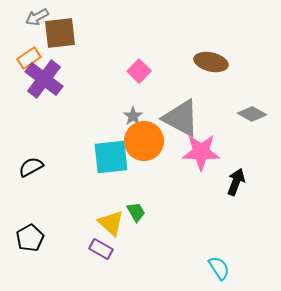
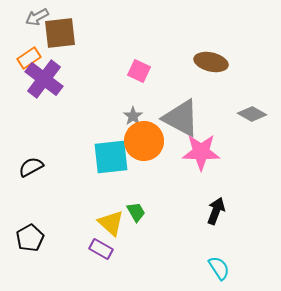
pink square: rotated 20 degrees counterclockwise
black arrow: moved 20 px left, 29 px down
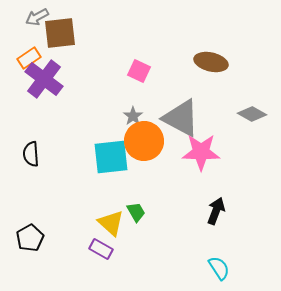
black semicircle: moved 13 px up; rotated 65 degrees counterclockwise
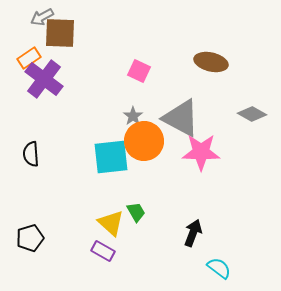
gray arrow: moved 5 px right
brown square: rotated 8 degrees clockwise
black arrow: moved 23 px left, 22 px down
black pentagon: rotated 12 degrees clockwise
purple rectangle: moved 2 px right, 2 px down
cyan semicircle: rotated 20 degrees counterclockwise
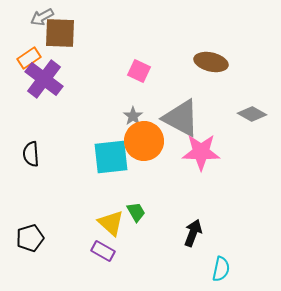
cyan semicircle: moved 2 px right, 1 px down; rotated 65 degrees clockwise
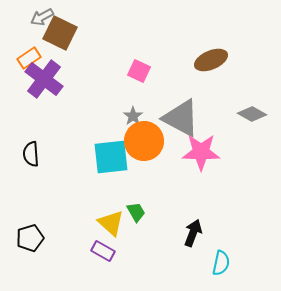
brown square: rotated 24 degrees clockwise
brown ellipse: moved 2 px up; rotated 36 degrees counterclockwise
cyan semicircle: moved 6 px up
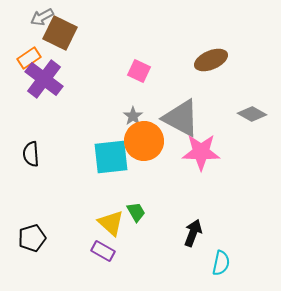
black pentagon: moved 2 px right
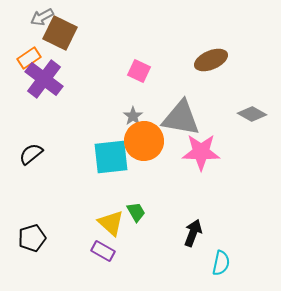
gray triangle: rotated 18 degrees counterclockwise
black semicircle: rotated 55 degrees clockwise
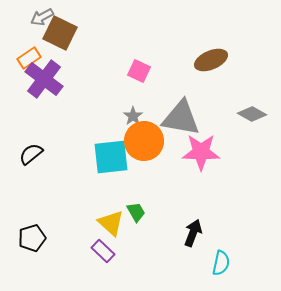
purple rectangle: rotated 15 degrees clockwise
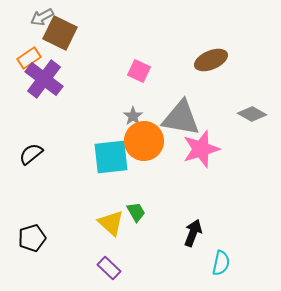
pink star: moved 3 px up; rotated 18 degrees counterclockwise
purple rectangle: moved 6 px right, 17 px down
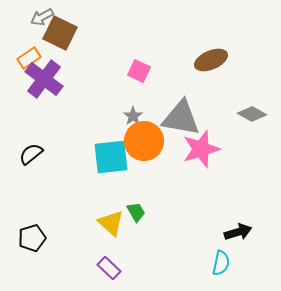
black arrow: moved 45 px right, 1 px up; rotated 52 degrees clockwise
